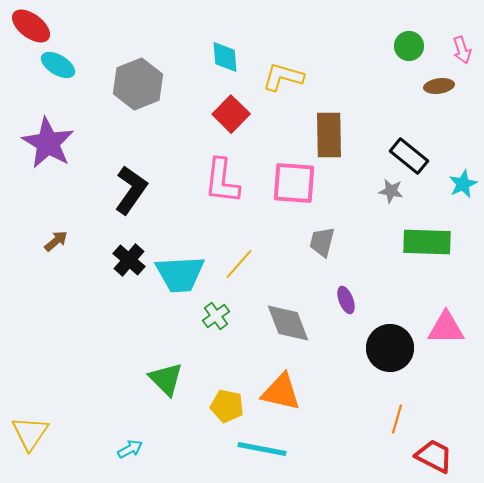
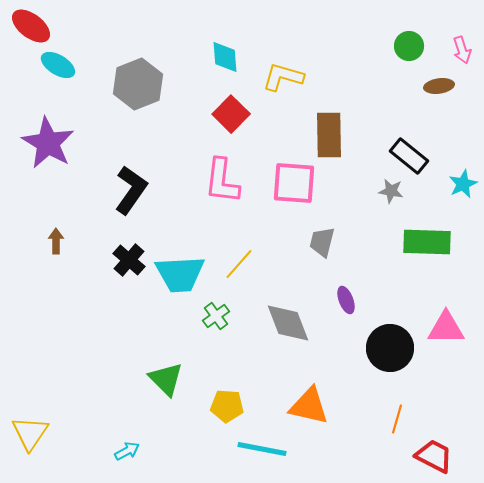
brown arrow: rotated 50 degrees counterclockwise
orange triangle: moved 28 px right, 14 px down
yellow pentagon: rotated 8 degrees counterclockwise
cyan arrow: moved 3 px left, 2 px down
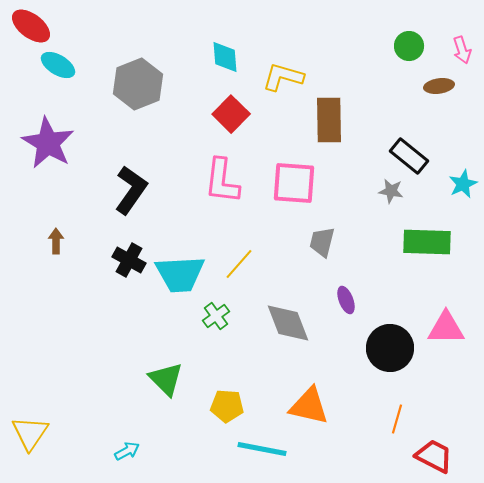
brown rectangle: moved 15 px up
black cross: rotated 12 degrees counterclockwise
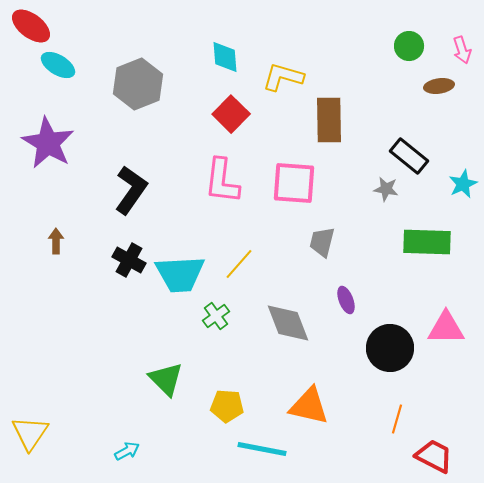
gray star: moved 5 px left, 2 px up
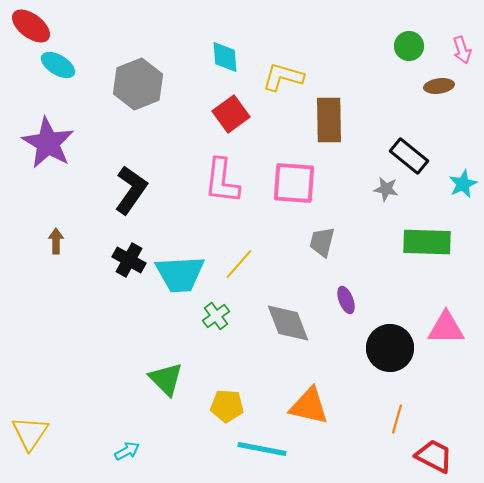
red square: rotated 9 degrees clockwise
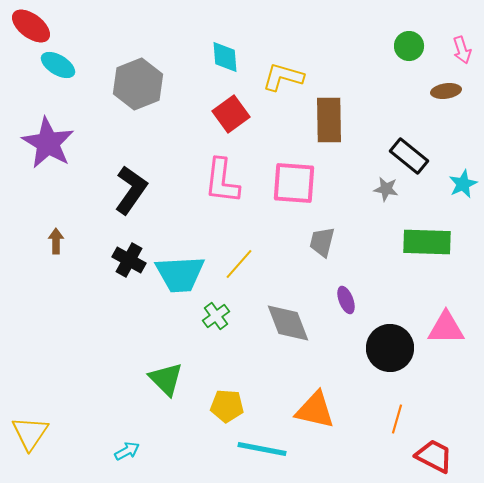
brown ellipse: moved 7 px right, 5 px down
orange triangle: moved 6 px right, 4 px down
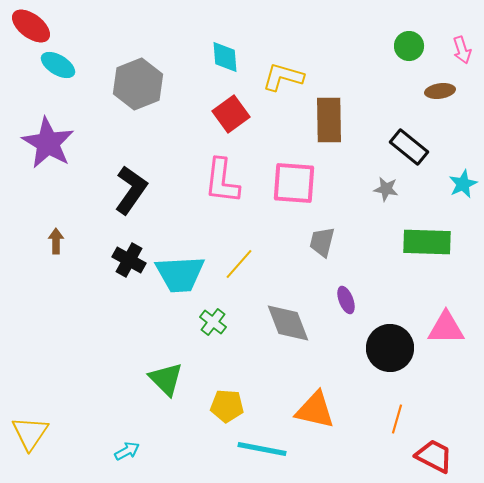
brown ellipse: moved 6 px left
black rectangle: moved 9 px up
green cross: moved 3 px left, 6 px down; rotated 16 degrees counterclockwise
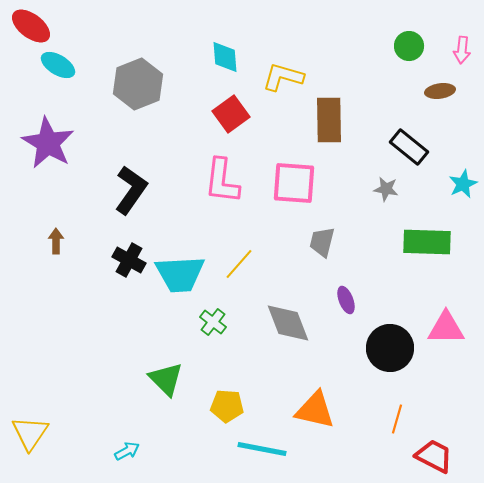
pink arrow: rotated 24 degrees clockwise
